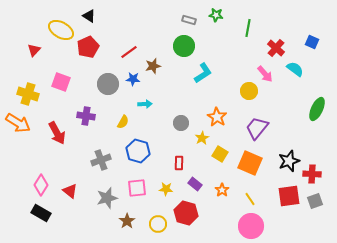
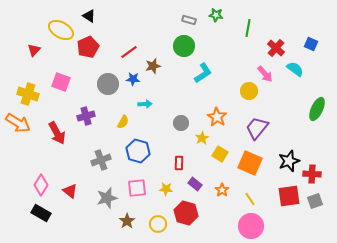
blue square at (312, 42): moved 1 px left, 2 px down
purple cross at (86, 116): rotated 24 degrees counterclockwise
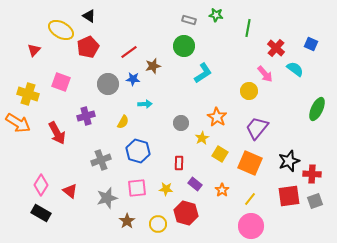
yellow line at (250, 199): rotated 72 degrees clockwise
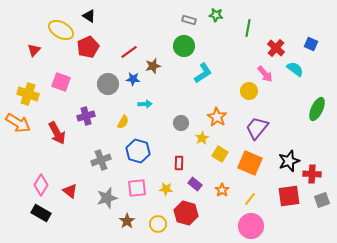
gray square at (315, 201): moved 7 px right, 1 px up
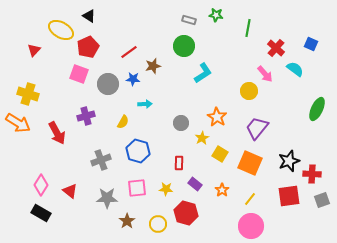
pink square at (61, 82): moved 18 px right, 8 px up
gray star at (107, 198): rotated 15 degrees clockwise
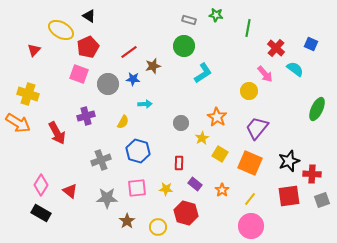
yellow circle at (158, 224): moved 3 px down
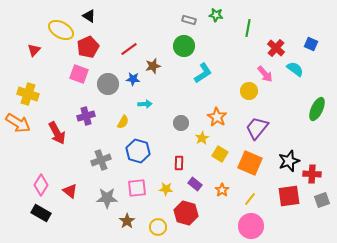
red line at (129, 52): moved 3 px up
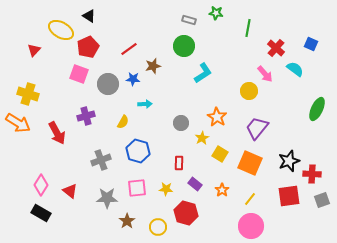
green star at (216, 15): moved 2 px up
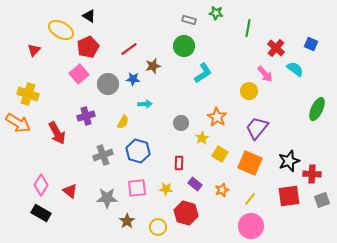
pink square at (79, 74): rotated 30 degrees clockwise
gray cross at (101, 160): moved 2 px right, 5 px up
orange star at (222, 190): rotated 16 degrees clockwise
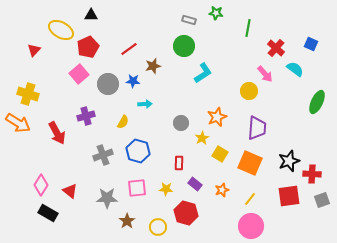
black triangle at (89, 16): moved 2 px right, 1 px up; rotated 32 degrees counterclockwise
blue star at (133, 79): moved 2 px down
green ellipse at (317, 109): moved 7 px up
orange star at (217, 117): rotated 18 degrees clockwise
purple trapezoid at (257, 128): rotated 145 degrees clockwise
black rectangle at (41, 213): moved 7 px right
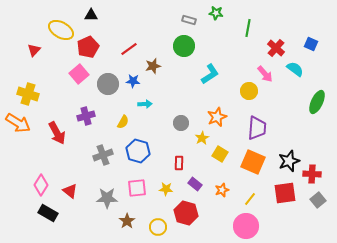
cyan L-shape at (203, 73): moved 7 px right, 1 px down
orange square at (250, 163): moved 3 px right, 1 px up
red square at (289, 196): moved 4 px left, 3 px up
gray square at (322, 200): moved 4 px left; rotated 21 degrees counterclockwise
pink circle at (251, 226): moved 5 px left
